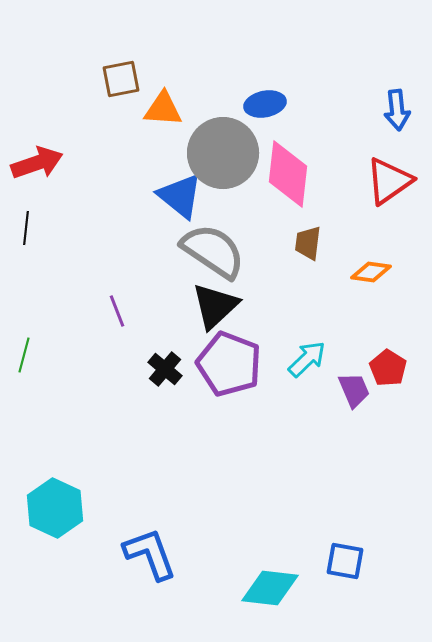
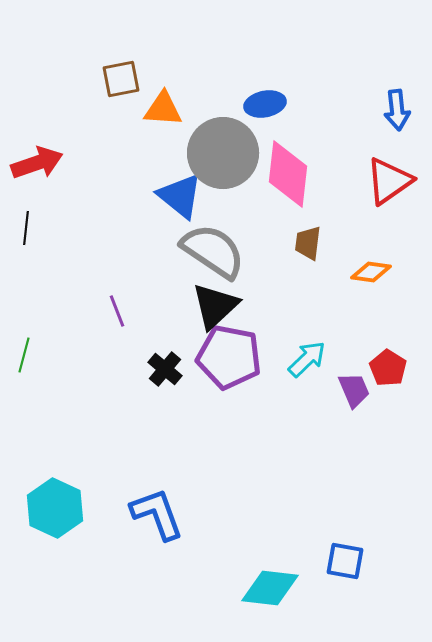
purple pentagon: moved 7 px up; rotated 10 degrees counterclockwise
blue L-shape: moved 7 px right, 40 px up
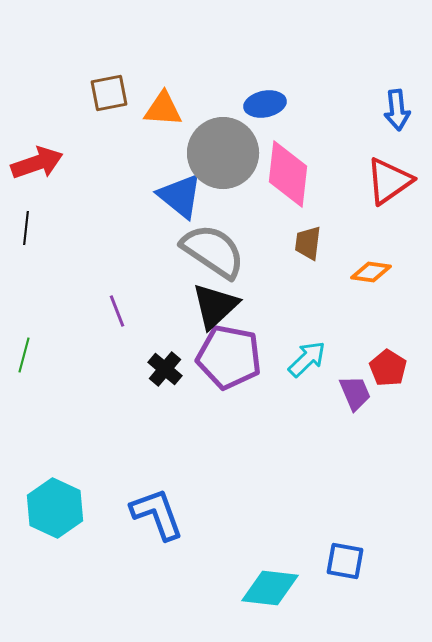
brown square: moved 12 px left, 14 px down
purple trapezoid: moved 1 px right, 3 px down
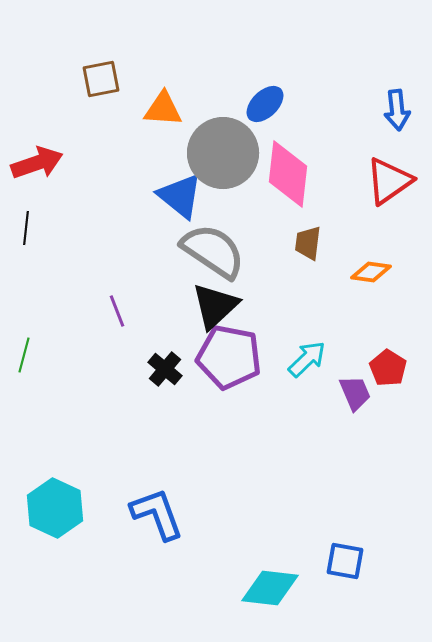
brown square: moved 8 px left, 14 px up
blue ellipse: rotated 33 degrees counterclockwise
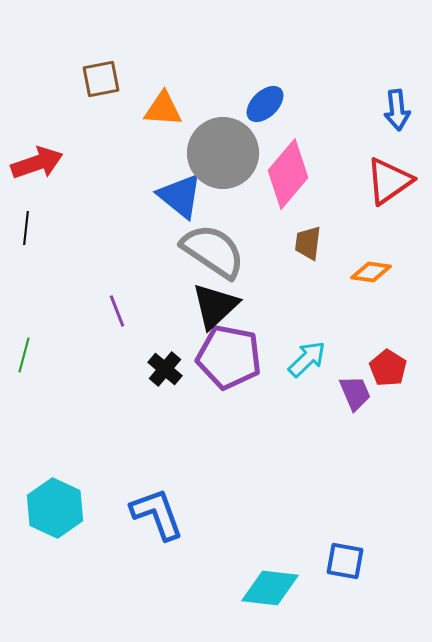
pink diamond: rotated 34 degrees clockwise
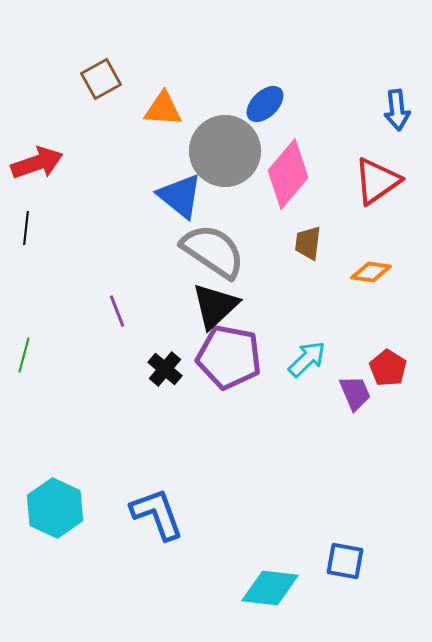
brown square: rotated 18 degrees counterclockwise
gray circle: moved 2 px right, 2 px up
red triangle: moved 12 px left
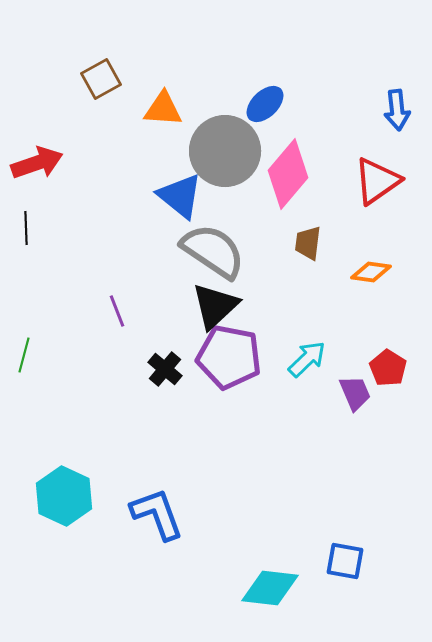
black line: rotated 8 degrees counterclockwise
cyan hexagon: moved 9 px right, 12 px up
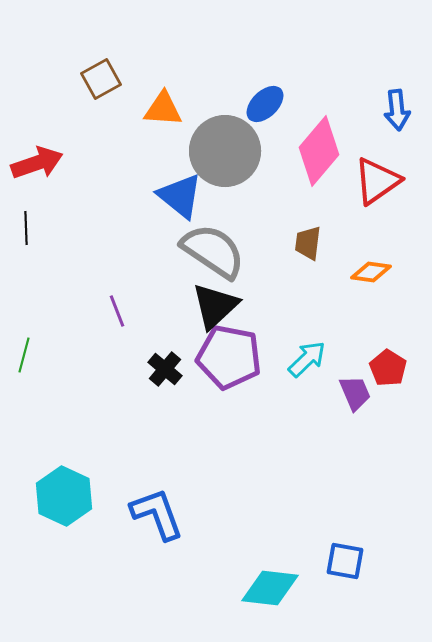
pink diamond: moved 31 px right, 23 px up
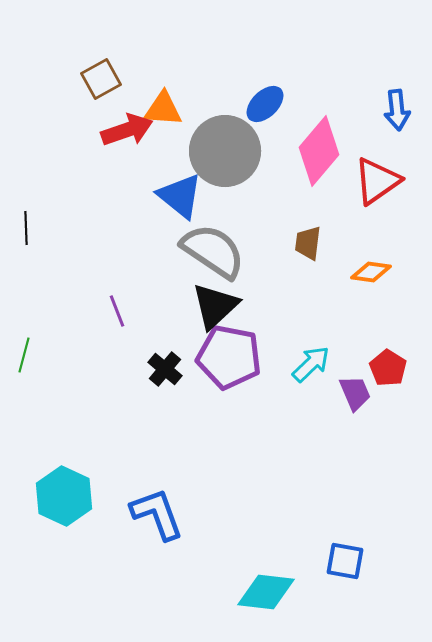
red arrow: moved 90 px right, 33 px up
cyan arrow: moved 4 px right, 5 px down
cyan diamond: moved 4 px left, 4 px down
